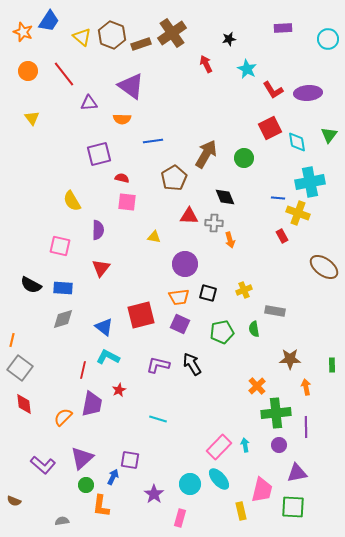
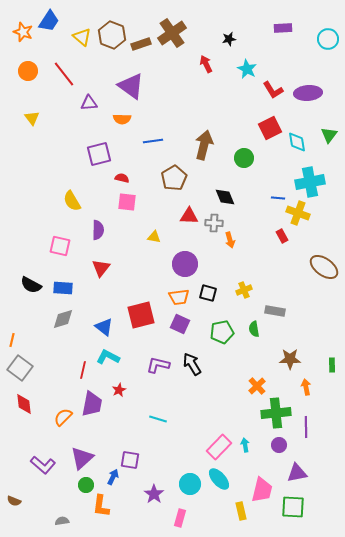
brown arrow at (206, 154): moved 2 px left, 9 px up; rotated 16 degrees counterclockwise
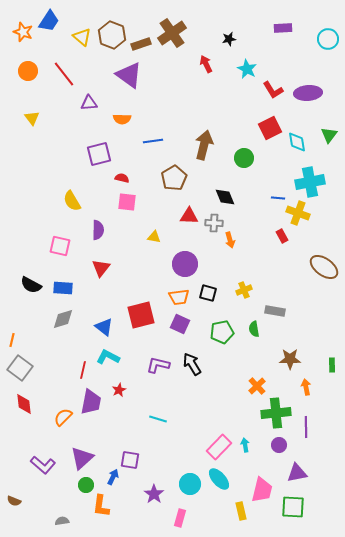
purple triangle at (131, 86): moved 2 px left, 11 px up
purple trapezoid at (92, 404): moved 1 px left, 2 px up
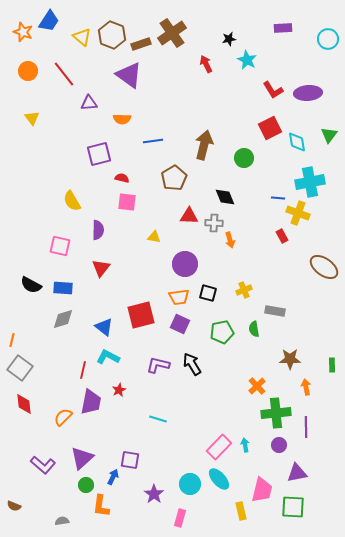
cyan star at (247, 69): moved 9 px up
brown semicircle at (14, 501): moved 5 px down
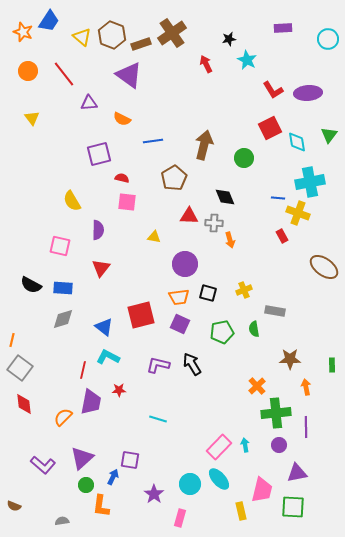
orange semicircle at (122, 119): rotated 24 degrees clockwise
red star at (119, 390): rotated 24 degrees clockwise
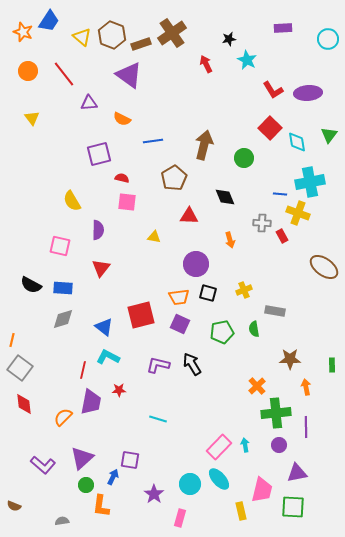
red square at (270, 128): rotated 20 degrees counterclockwise
blue line at (278, 198): moved 2 px right, 4 px up
gray cross at (214, 223): moved 48 px right
purple circle at (185, 264): moved 11 px right
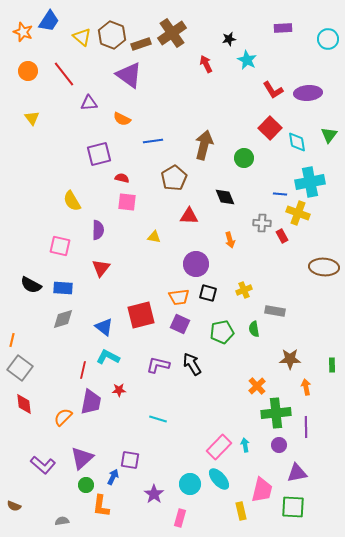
brown ellipse at (324, 267): rotated 32 degrees counterclockwise
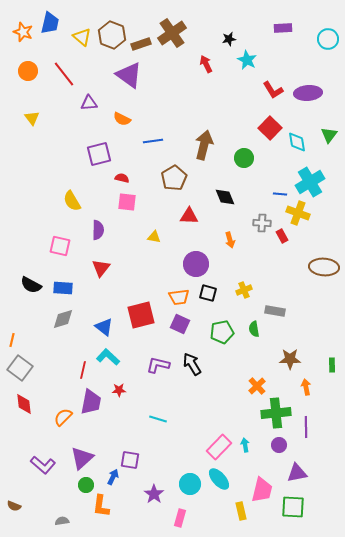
blue trapezoid at (49, 21): moved 1 px right, 2 px down; rotated 20 degrees counterclockwise
cyan cross at (310, 182): rotated 20 degrees counterclockwise
cyan L-shape at (108, 357): rotated 15 degrees clockwise
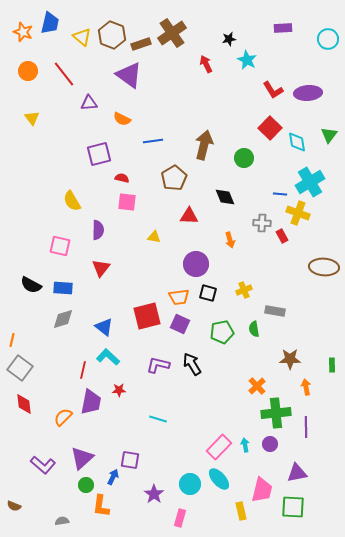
red square at (141, 315): moved 6 px right, 1 px down
purple circle at (279, 445): moved 9 px left, 1 px up
